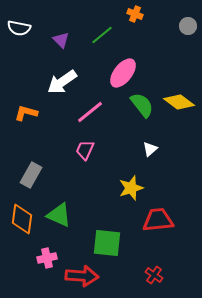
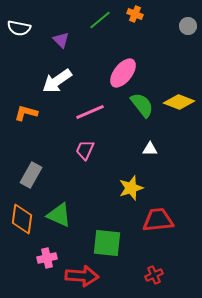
green line: moved 2 px left, 15 px up
white arrow: moved 5 px left, 1 px up
yellow diamond: rotated 16 degrees counterclockwise
pink line: rotated 16 degrees clockwise
white triangle: rotated 42 degrees clockwise
red cross: rotated 30 degrees clockwise
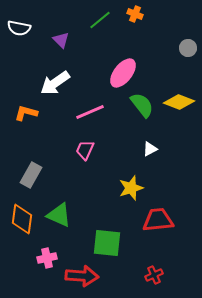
gray circle: moved 22 px down
white arrow: moved 2 px left, 2 px down
white triangle: rotated 28 degrees counterclockwise
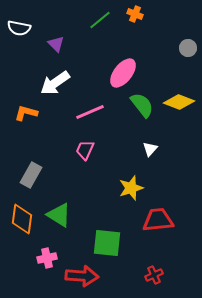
purple triangle: moved 5 px left, 4 px down
white triangle: rotated 21 degrees counterclockwise
green triangle: rotated 8 degrees clockwise
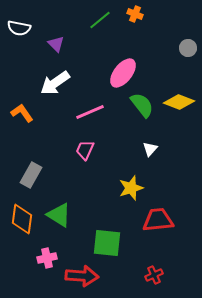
orange L-shape: moved 4 px left; rotated 40 degrees clockwise
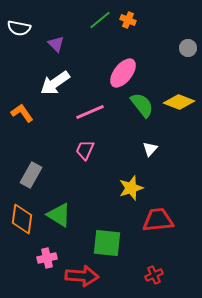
orange cross: moved 7 px left, 6 px down
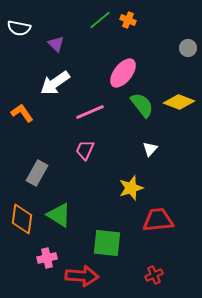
gray rectangle: moved 6 px right, 2 px up
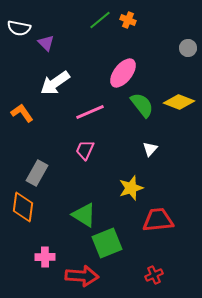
purple triangle: moved 10 px left, 1 px up
green triangle: moved 25 px right
orange diamond: moved 1 px right, 12 px up
green square: rotated 28 degrees counterclockwise
pink cross: moved 2 px left, 1 px up; rotated 12 degrees clockwise
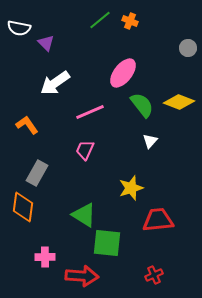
orange cross: moved 2 px right, 1 px down
orange L-shape: moved 5 px right, 12 px down
white triangle: moved 8 px up
green square: rotated 28 degrees clockwise
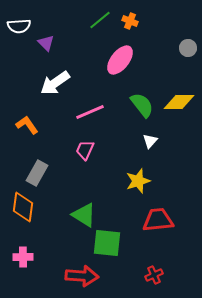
white semicircle: moved 2 px up; rotated 15 degrees counterclockwise
pink ellipse: moved 3 px left, 13 px up
yellow diamond: rotated 20 degrees counterclockwise
yellow star: moved 7 px right, 7 px up
pink cross: moved 22 px left
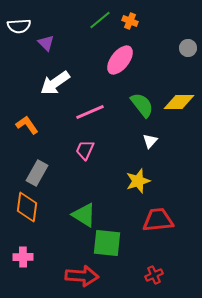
orange diamond: moved 4 px right
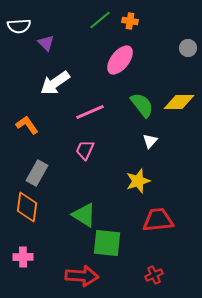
orange cross: rotated 14 degrees counterclockwise
